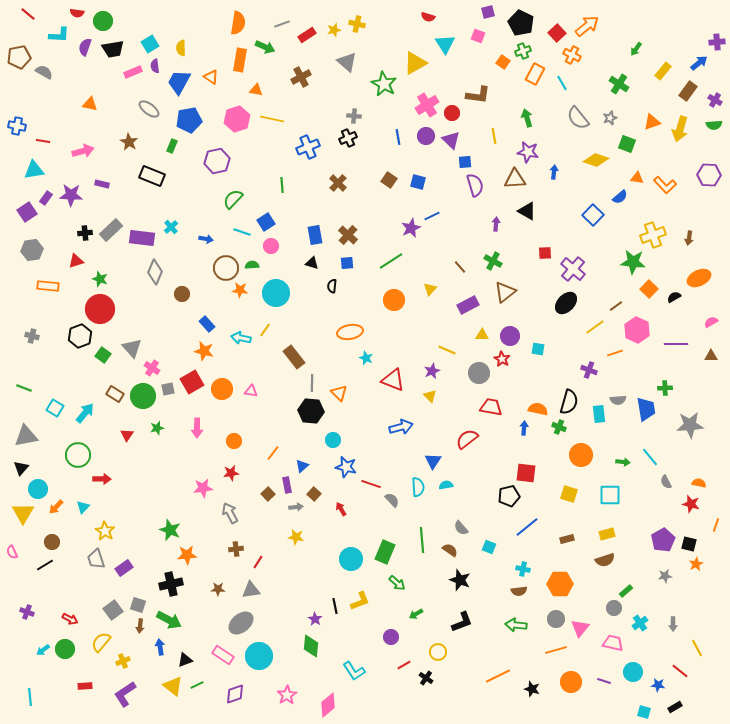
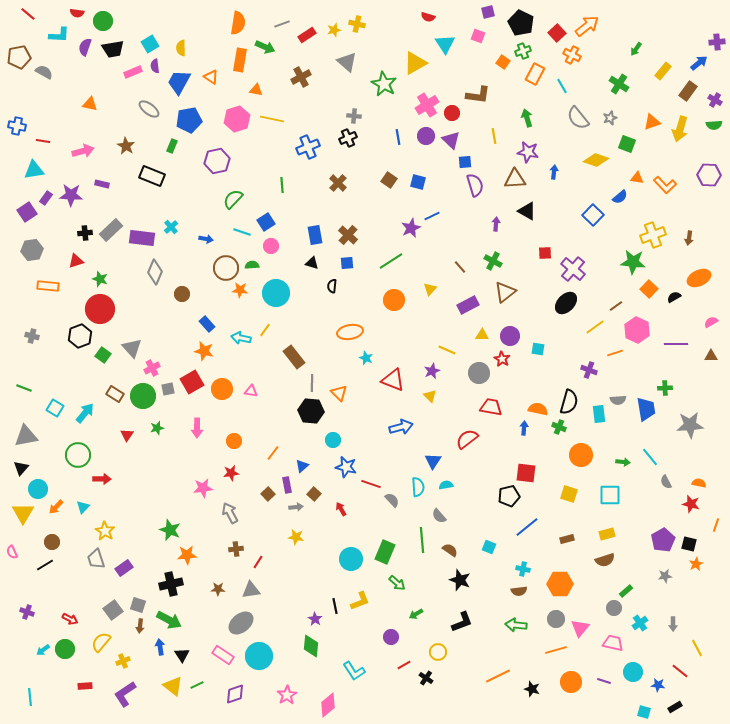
cyan line at (562, 83): moved 3 px down
brown star at (129, 142): moved 3 px left, 4 px down
pink cross at (152, 368): rotated 28 degrees clockwise
gray semicircle at (461, 528): moved 22 px left, 12 px up
black triangle at (185, 660): moved 3 px left, 5 px up; rotated 42 degrees counterclockwise
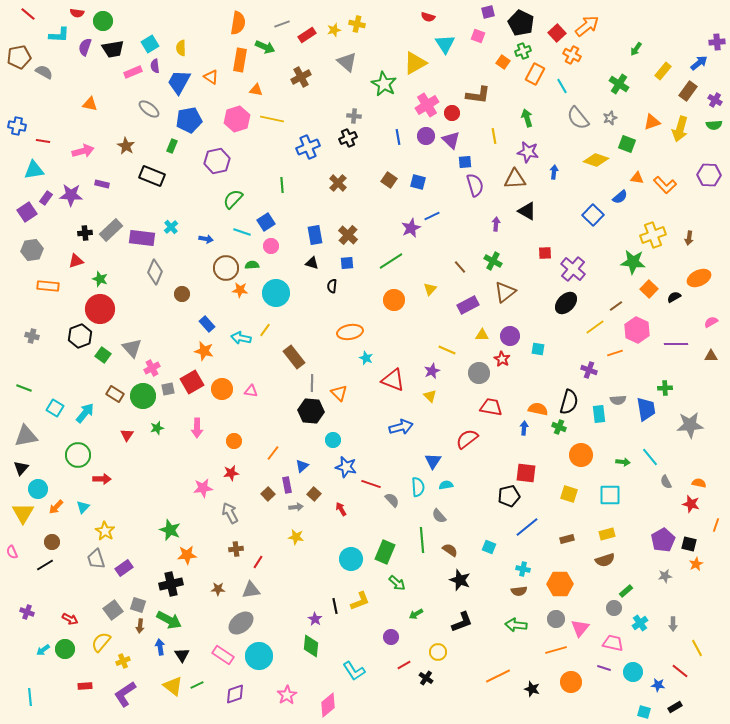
purple line at (604, 681): moved 13 px up
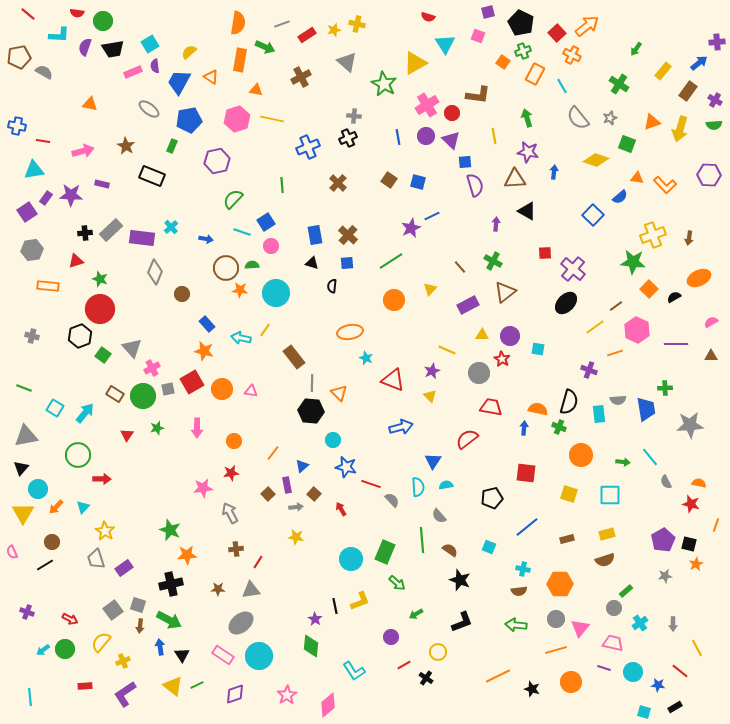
yellow semicircle at (181, 48): moved 8 px right, 4 px down; rotated 49 degrees clockwise
black pentagon at (509, 496): moved 17 px left, 2 px down
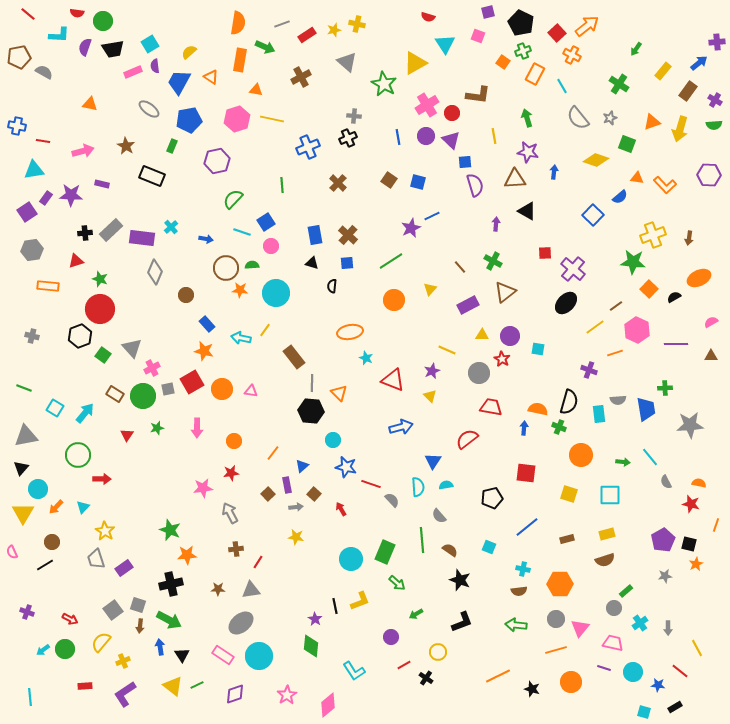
brown circle at (182, 294): moved 4 px right, 1 px down
gray arrow at (673, 624): moved 5 px left, 4 px down
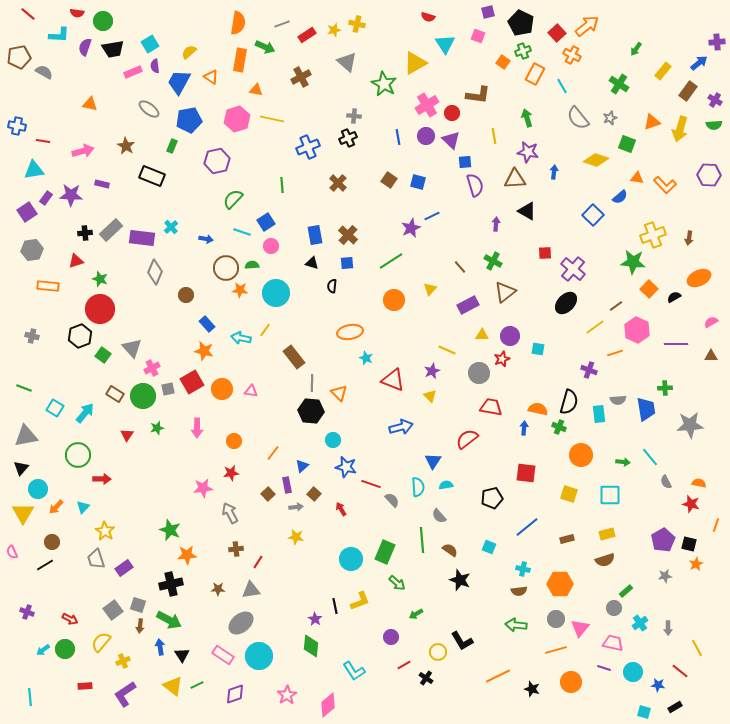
red star at (502, 359): rotated 21 degrees clockwise
black L-shape at (462, 622): moved 19 px down; rotated 80 degrees clockwise
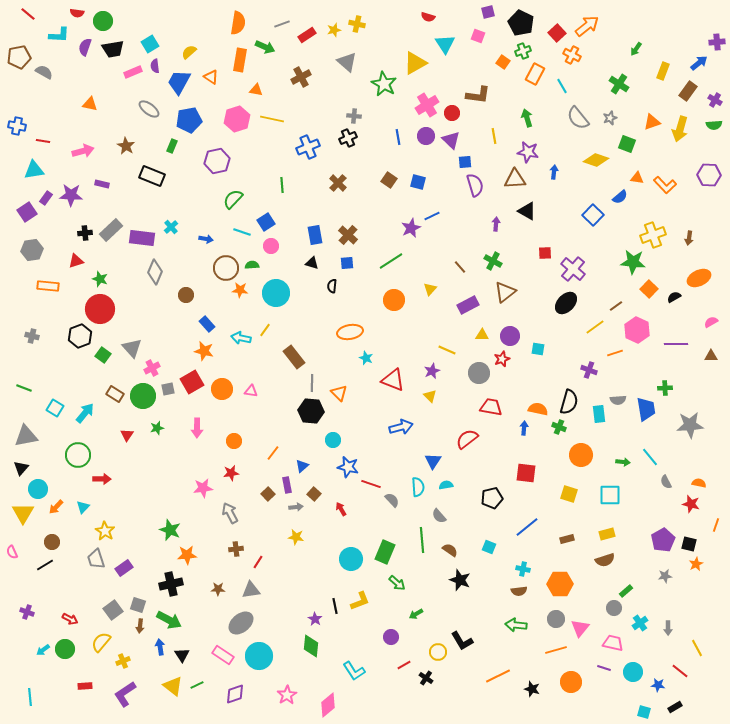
yellow rectangle at (663, 71): rotated 18 degrees counterclockwise
blue star at (346, 467): moved 2 px right
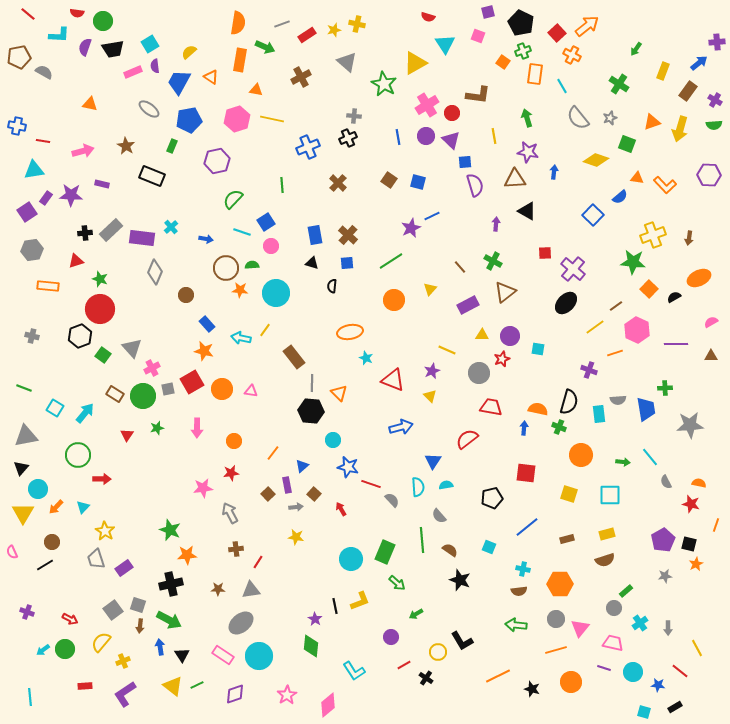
orange rectangle at (535, 74): rotated 20 degrees counterclockwise
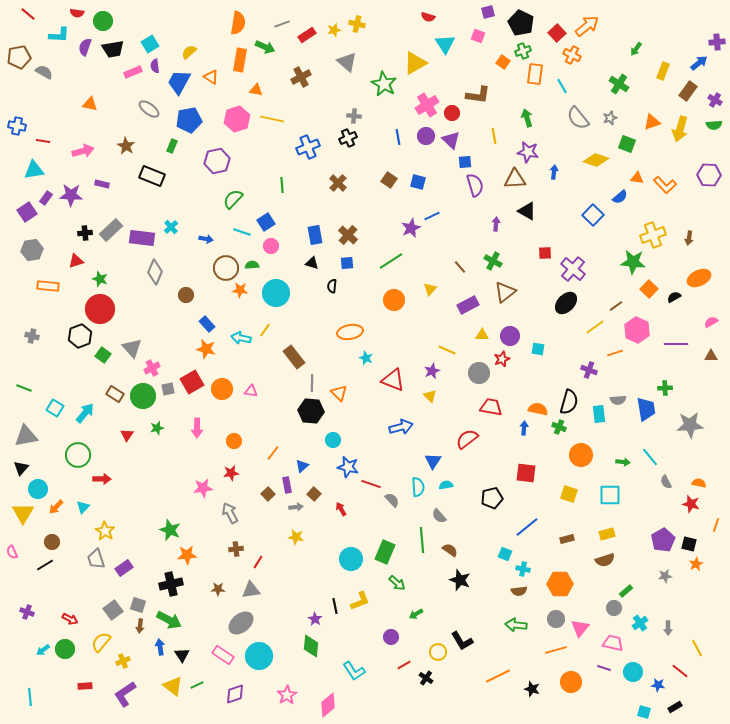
orange star at (204, 351): moved 2 px right, 2 px up
cyan square at (489, 547): moved 16 px right, 7 px down
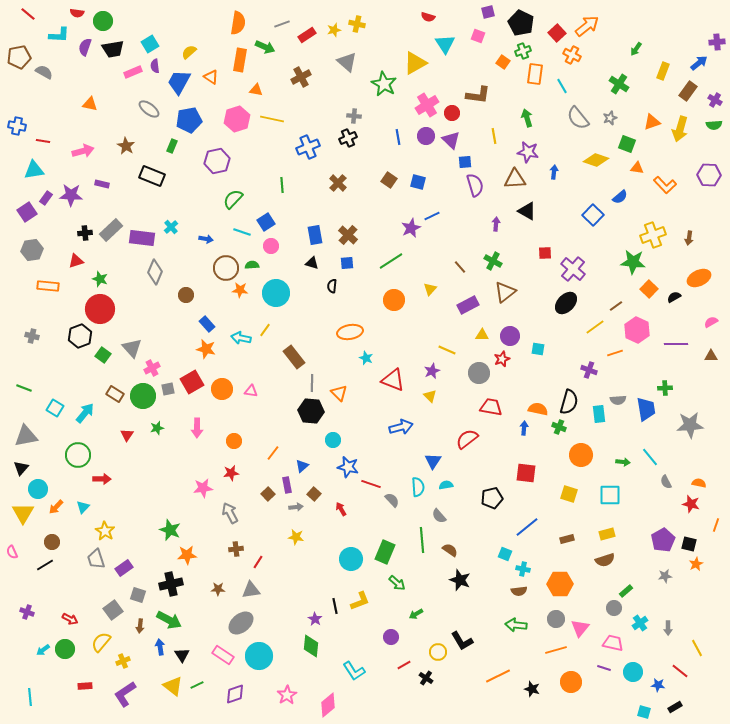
orange triangle at (637, 178): moved 10 px up
gray square at (138, 605): moved 10 px up
